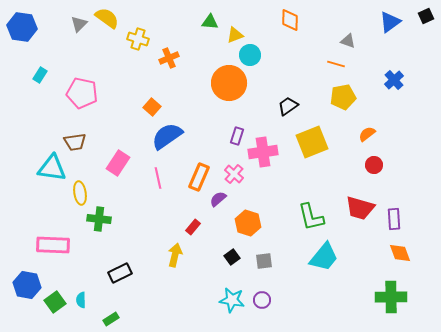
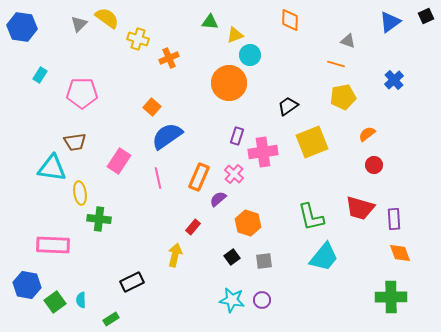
pink pentagon at (82, 93): rotated 12 degrees counterclockwise
pink rectangle at (118, 163): moved 1 px right, 2 px up
black rectangle at (120, 273): moved 12 px right, 9 px down
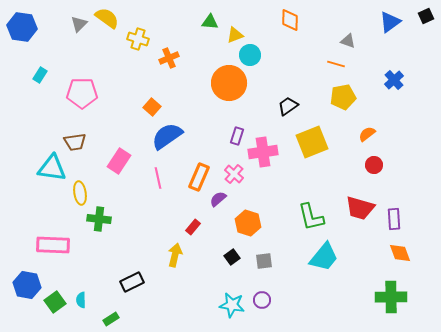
cyan star at (232, 300): moved 5 px down
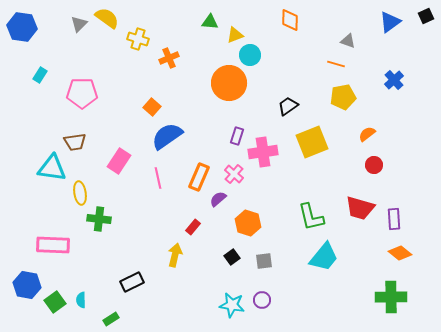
orange diamond at (400, 253): rotated 30 degrees counterclockwise
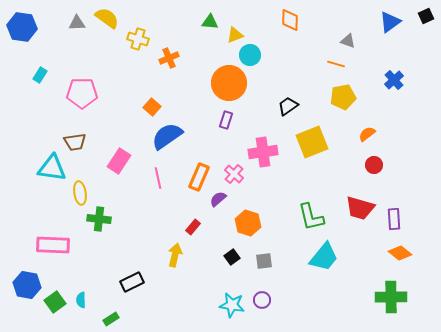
gray triangle at (79, 24): moved 2 px left, 1 px up; rotated 42 degrees clockwise
purple rectangle at (237, 136): moved 11 px left, 16 px up
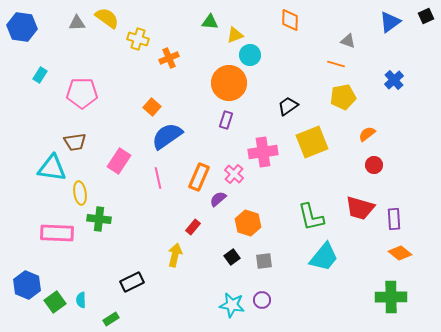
pink rectangle at (53, 245): moved 4 px right, 12 px up
blue hexagon at (27, 285): rotated 12 degrees clockwise
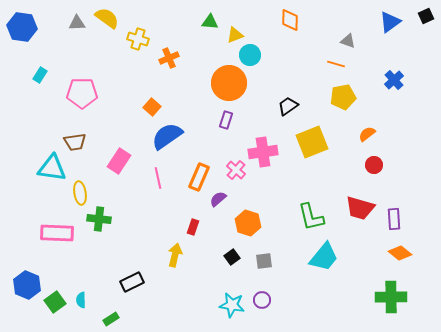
pink cross at (234, 174): moved 2 px right, 4 px up
red rectangle at (193, 227): rotated 21 degrees counterclockwise
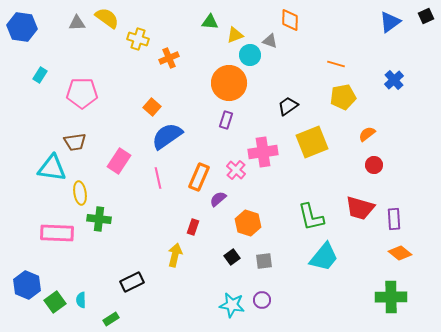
gray triangle at (348, 41): moved 78 px left
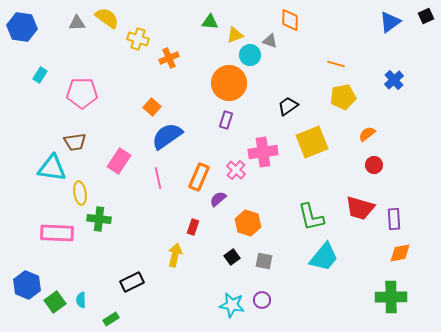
orange diamond at (400, 253): rotated 50 degrees counterclockwise
gray square at (264, 261): rotated 18 degrees clockwise
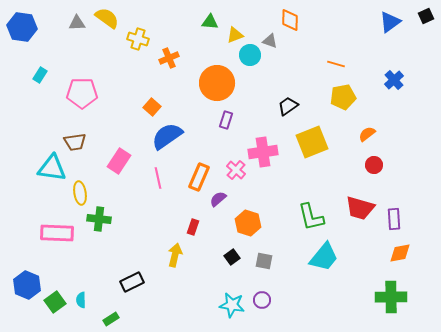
orange circle at (229, 83): moved 12 px left
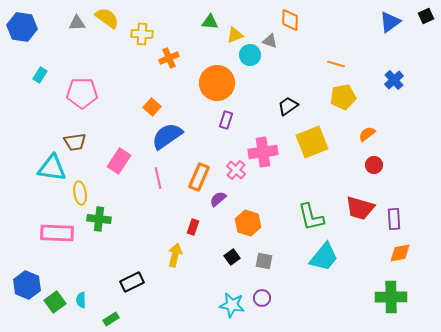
yellow cross at (138, 39): moved 4 px right, 5 px up; rotated 15 degrees counterclockwise
purple circle at (262, 300): moved 2 px up
